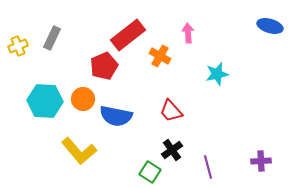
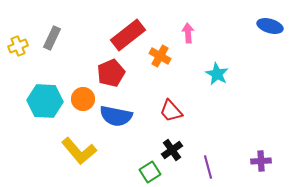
red pentagon: moved 7 px right, 7 px down
cyan star: rotated 30 degrees counterclockwise
green square: rotated 25 degrees clockwise
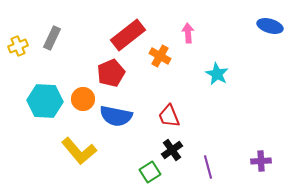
red trapezoid: moved 2 px left, 5 px down; rotated 20 degrees clockwise
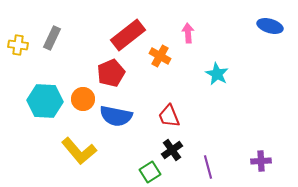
yellow cross: moved 1 px up; rotated 30 degrees clockwise
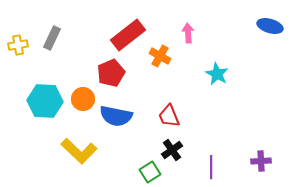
yellow cross: rotated 18 degrees counterclockwise
yellow L-shape: rotated 6 degrees counterclockwise
purple line: moved 3 px right; rotated 15 degrees clockwise
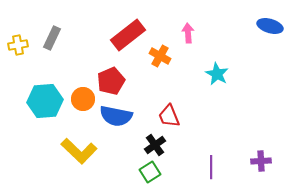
red pentagon: moved 8 px down
cyan hexagon: rotated 8 degrees counterclockwise
black cross: moved 17 px left, 5 px up
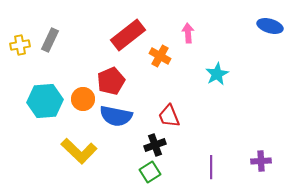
gray rectangle: moved 2 px left, 2 px down
yellow cross: moved 2 px right
cyan star: rotated 15 degrees clockwise
black cross: rotated 15 degrees clockwise
